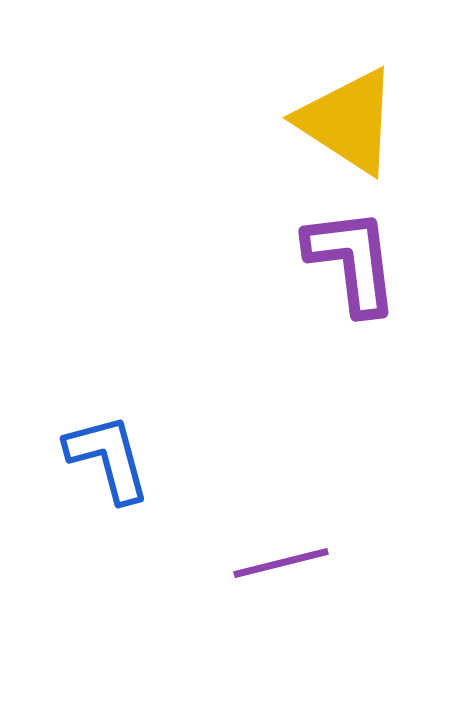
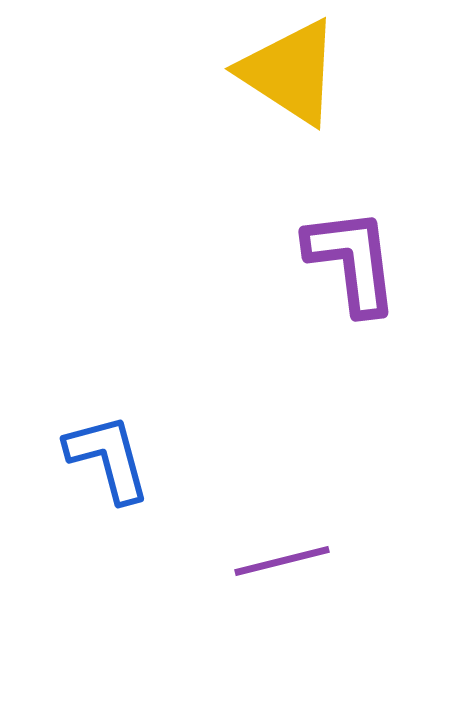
yellow triangle: moved 58 px left, 49 px up
purple line: moved 1 px right, 2 px up
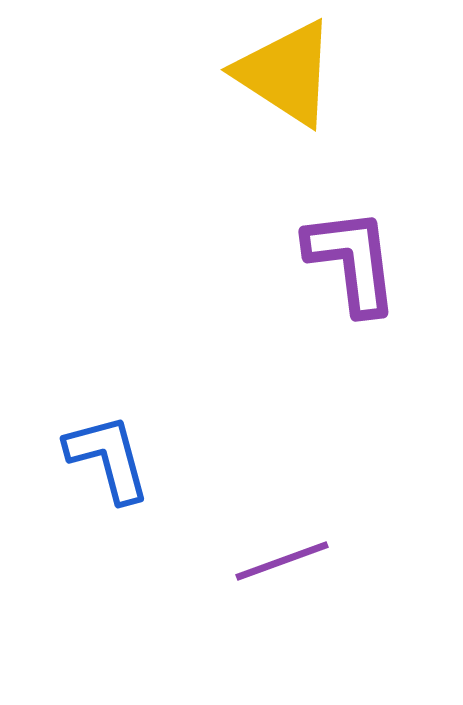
yellow triangle: moved 4 px left, 1 px down
purple line: rotated 6 degrees counterclockwise
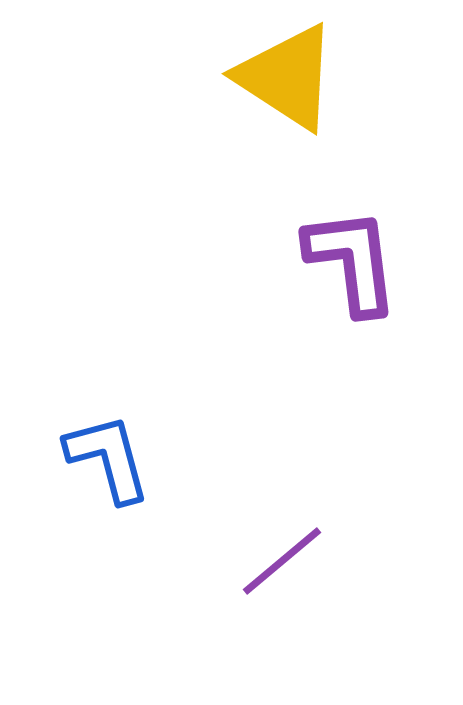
yellow triangle: moved 1 px right, 4 px down
purple line: rotated 20 degrees counterclockwise
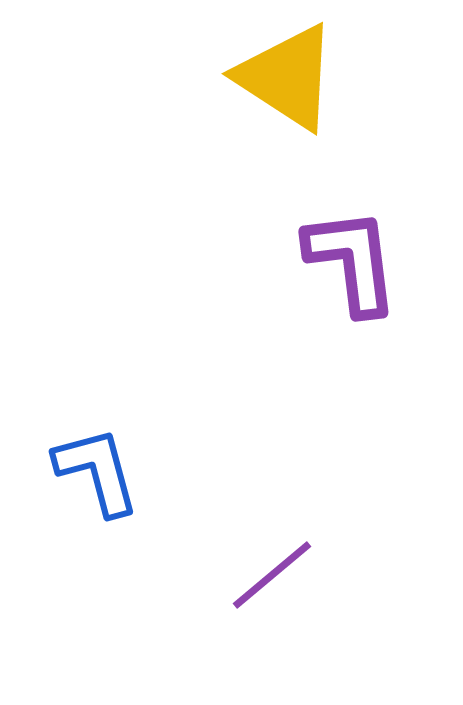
blue L-shape: moved 11 px left, 13 px down
purple line: moved 10 px left, 14 px down
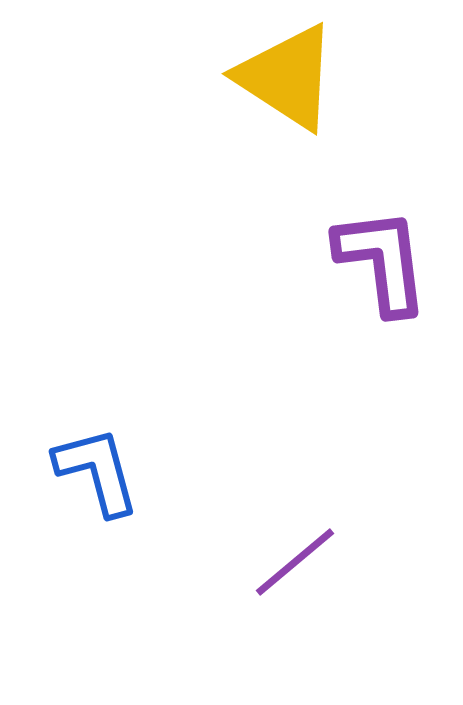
purple L-shape: moved 30 px right
purple line: moved 23 px right, 13 px up
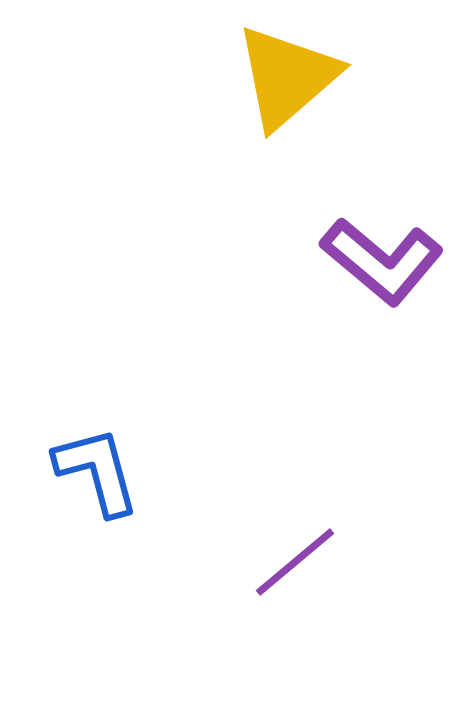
yellow triangle: rotated 46 degrees clockwise
purple L-shape: rotated 137 degrees clockwise
